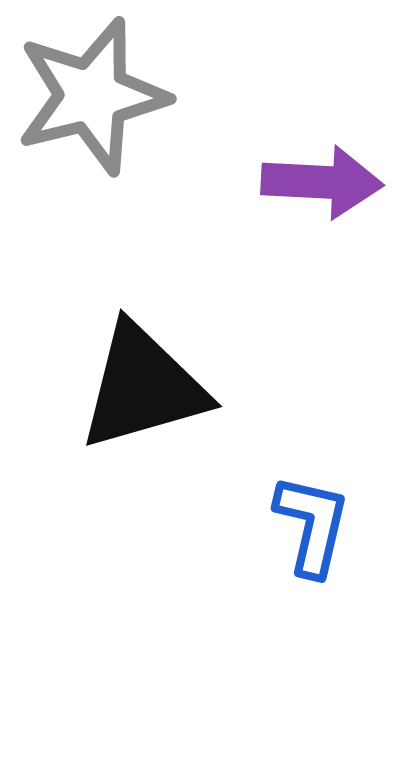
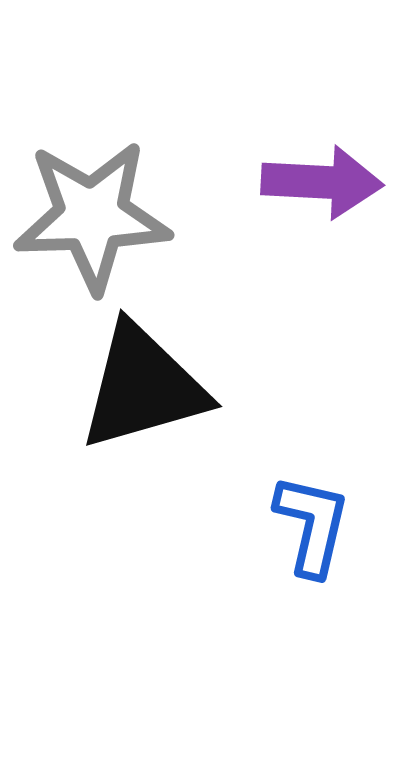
gray star: moved 120 px down; rotated 12 degrees clockwise
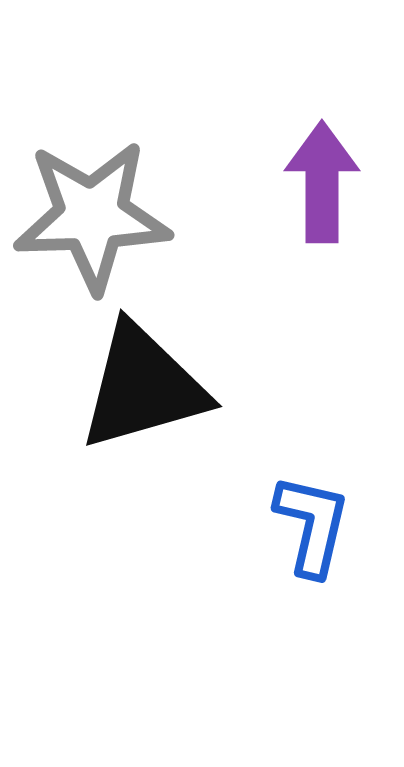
purple arrow: rotated 93 degrees counterclockwise
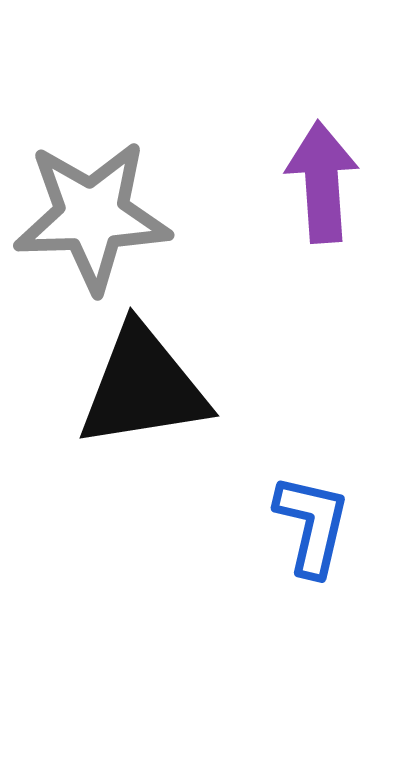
purple arrow: rotated 4 degrees counterclockwise
black triangle: rotated 7 degrees clockwise
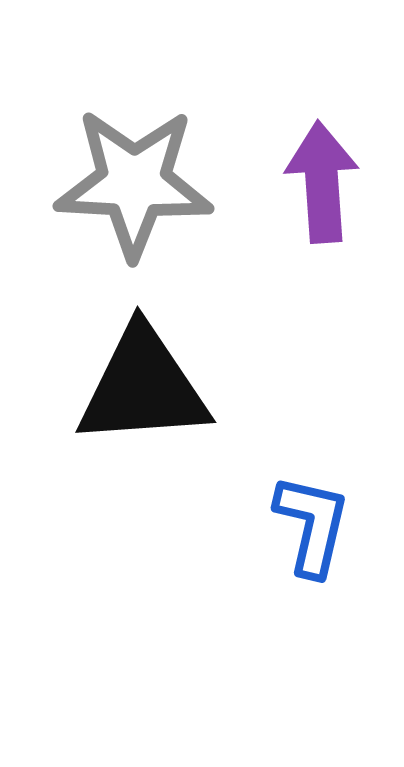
gray star: moved 42 px right, 33 px up; rotated 5 degrees clockwise
black triangle: rotated 5 degrees clockwise
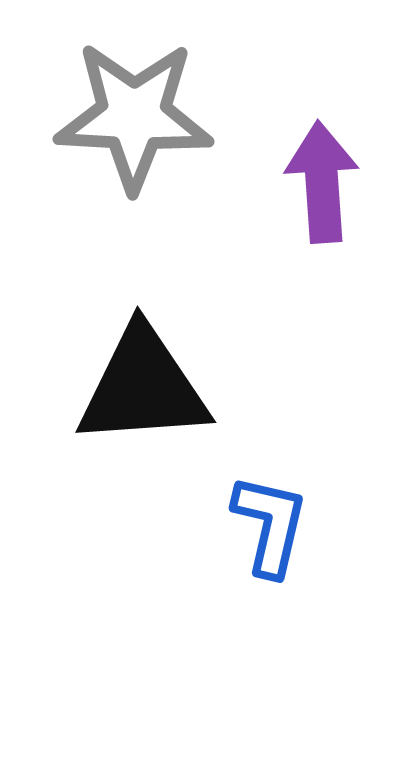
gray star: moved 67 px up
blue L-shape: moved 42 px left
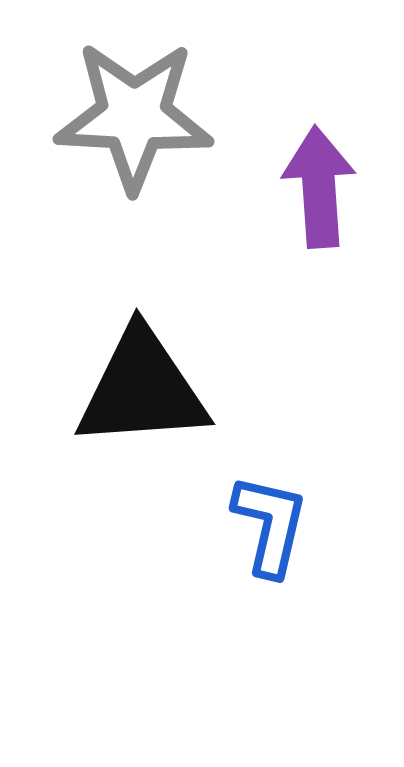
purple arrow: moved 3 px left, 5 px down
black triangle: moved 1 px left, 2 px down
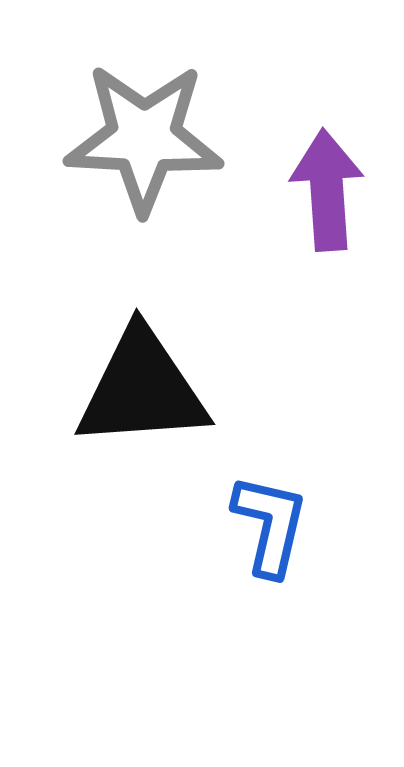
gray star: moved 10 px right, 22 px down
purple arrow: moved 8 px right, 3 px down
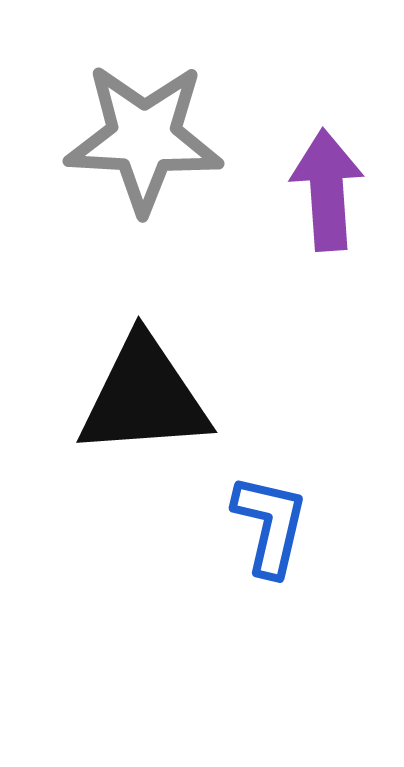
black triangle: moved 2 px right, 8 px down
